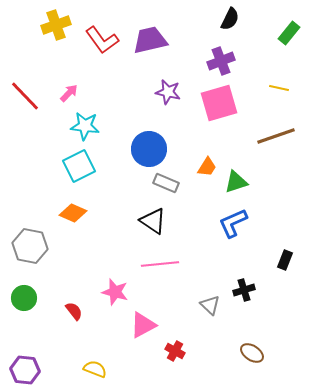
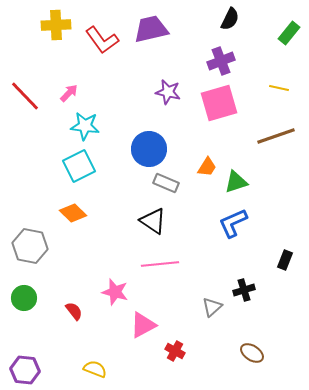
yellow cross: rotated 16 degrees clockwise
purple trapezoid: moved 1 px right, 11 px up
orange diamond: rotated 20 degrees clockwise
gray triangle: moved 2 px right, 2 px down; rotated 35 degrees clockwise
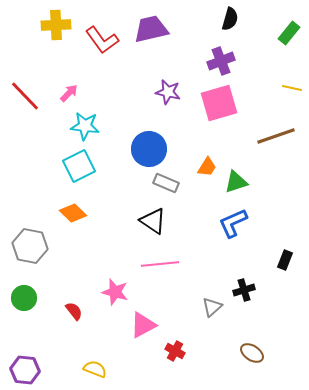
black semicircle: rotated 10 degrees counterclockwise
yellow line: moved 13 px right
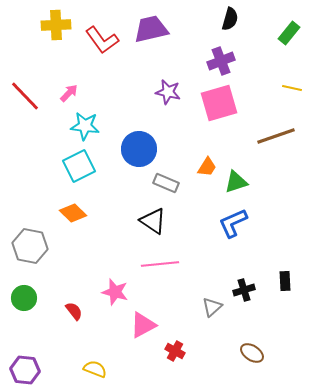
blue circle: moved 10 px left
black rectangle: moved 21 px down; rotated 24 degrees counterclockwise
